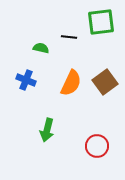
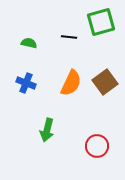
green square: rotated 8 degrees counterclockwise
green semicircle: moved 12 px left, 5 px up
blue cross: moved 3 px down
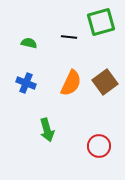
green arrow: rotated 30 degrees counterclockwise
red circle: moved 2 px right
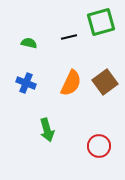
black line: rotated 21 degrees counterclockwise
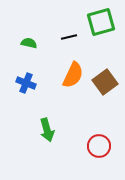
orange semicircle: moved 2 px right, 8 px up
